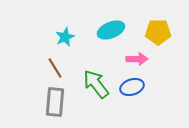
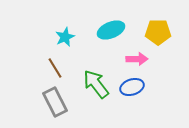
gray rectangle: rotated 32 degrees counterclockwise
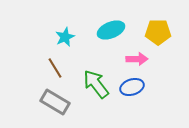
gray rectangle: rotated 32 degrees counterclockwise
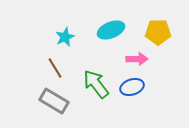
gray rectangle: moved 1 px left, 1 px up
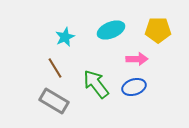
yellow pentagon: moved 2 px up
blue ellipse: moved 2 px right
